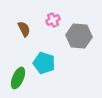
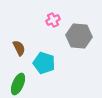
brown semicircle: moved 5 px left, 19 px down
green ellipse: moved 6 px down
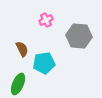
pink cross: moved 7 px left
brown semicircle: moved 3 px right, 1 px down
cyan pentagon: rotated 25 degrees counterclockwise
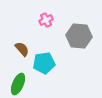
brown semicircle: rotated 14 degrees counterclockwise
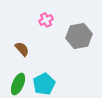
gray hexagon: rotated 15 degrees counterclockwise
cyan pentagon: moved 21 px down; rotated 20 degrees counterclockwise
